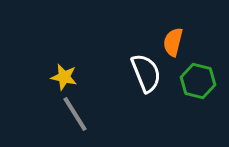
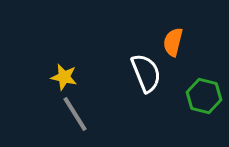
green hexagon: moved 6 px right, 15 px down
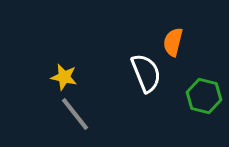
gray line: rotated 6 degrees counterclockwise
